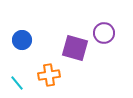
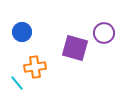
blue circle: moved 8 px up
orange cross: moved 14 px left, 8 px up
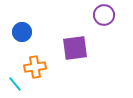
purple circle: moved 18 px up
purple square: rotated 24 degrees counterclockwise
cyan line: moved 2 px left, 1 px down
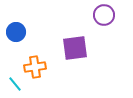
blue circle: moved 6 px left
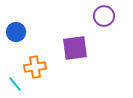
purple circle: moved 1 px down
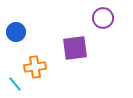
purple circle: moved 1 px left, 2 px down
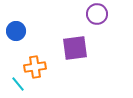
purple circle: moved 6 px left, 4 px up
blue circle: moved 1 px up
cyan line: moved 3 px right
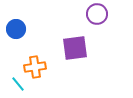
blue circle: moved 2 px up
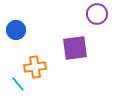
blue circle: moved 1 px down
